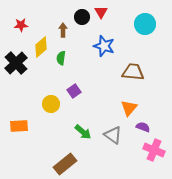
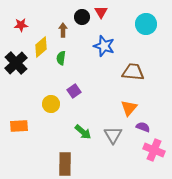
cyan circle: moved 1 px right
gray triangle: rotated 24 degrees clockwise
brown rectangle: rotated 50 degrees counterclockwise
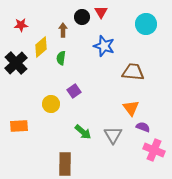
orange triangle: moved 2 px right; rotated 18 degrees counterclockwise
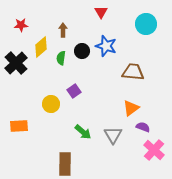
black circle: moved 34 px down
blue star: moved 2 px right
orange triangle: rotated 30 degrees clockwise
pink cross: rotated 20 degrees clockwise
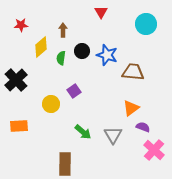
blue star: moved 1 px right, 9 px down
black cross: moved 17 px down
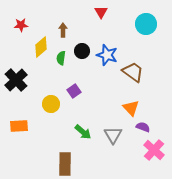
brown trapezoid: rotated 30 degrees clockwise
orange triangle: rotated 36 degrees counterclockwise
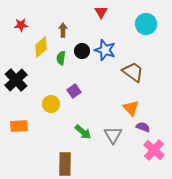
blue star: moved 2 px left, 5 px up
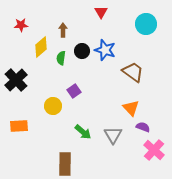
yellow circle: moved 2 px right, 2 px down
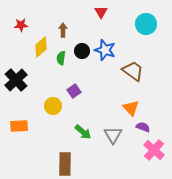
brown trapezoid: moved 1 px up
